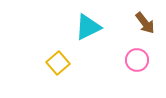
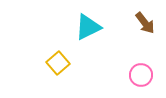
pink circle: moved 4 px right, 15 px down
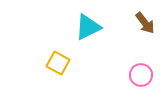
yellow square: rotated 20 degrees counterclockwise
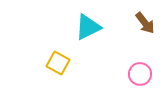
pink circle: moved 1 px left, 1 px up
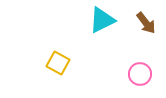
brown arrow: moved 1 px right
cyan triangle: moved 14 px right, 7 px up
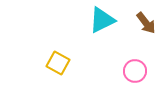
pink circle: moved 5 px left, 3 px up
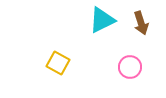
brown arrow: moved 5 px left; rotated 20 degrees clockwise
pink circle: moved 5 px left, 4 px up
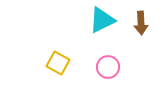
brown arrow: rotated 15 degrees clockwise
pink circle: moved 22 px left
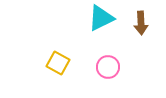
cyan triangle: moved 1 px left, 2 px up
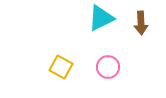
yellow square: moved 3 px right, 4 px down
